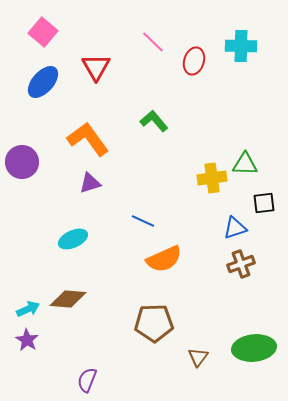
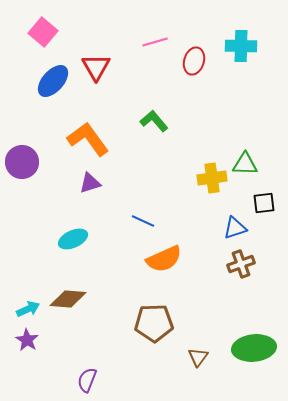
pink line: moved 2 px right; rotated 60 degrees counterclockwise
blue ellipse: moved 10 px right, 1 px up
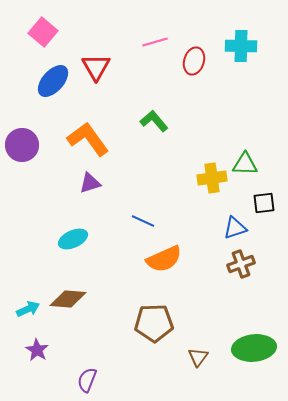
purple circle: moved 17 px up
purple star: moved 10 px right, 10 px down
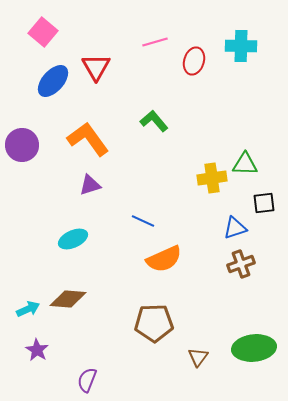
purple triangle: moved 2 px down
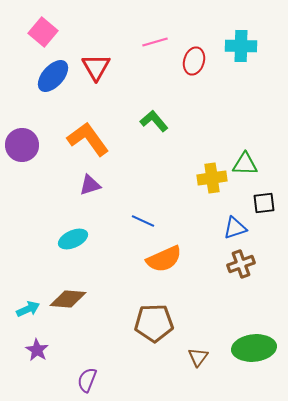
blue ellipse: moved 5 px up
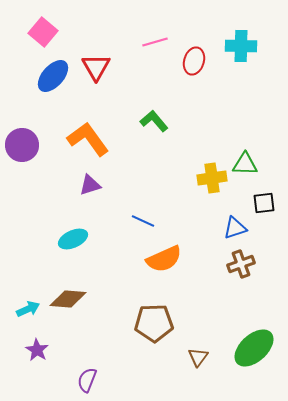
green ellipse: rotated 36 degrees counterclockwise
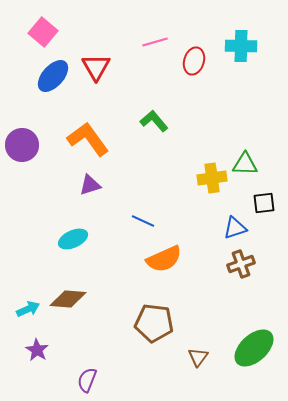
brown pentagon: rotated 9 degrees clockwise
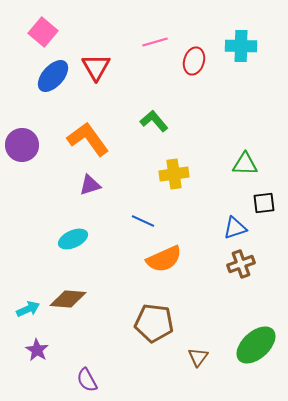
yellow cross: moved 38 px left, 4 px up
green ellipse: moved 2 px right, 3 px up
purple semicircle: rotated 50 degrees counterclockwise
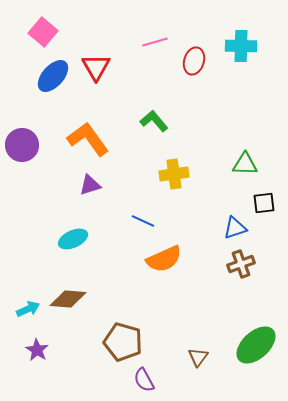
brown pentagon: moved 31 px left, 19 px down; rotated 9 degrees clockwise
purple semicircle: moved 57 px right
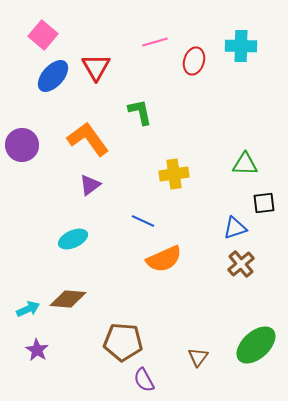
pink square: moved 3 px down
green L-shape: moved 14 px left, 9 px up; rotated 28 degrees clockwise
purple triangle: rotated 20 degrees counterclockwise
brown cross: rotated 20 degrees counterclockwise
brown pentagon: rotated 12 degrees counterclockwise
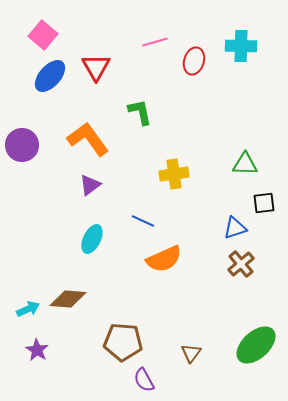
blue ellipse: moved 3 px left
cyan ellipse: moved 19 px right; rotated 40 degrees counterclockwise
brown triangle: moved 7 px left, 4 px up
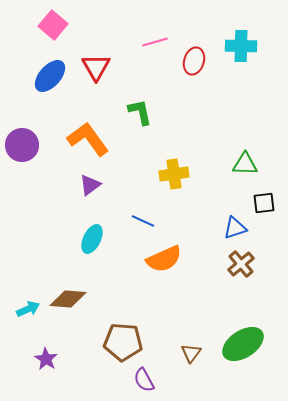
pink square: moved 10 px right, 10 px up
green ellipse: moved 13 px left, 1 px up; rotated 9 degrees clockwise
purple star: moved 9 px right, 9 px down
